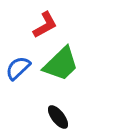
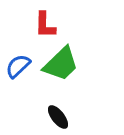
red L-shape: rotated 120 degrees clockwise
blue semicircle: moved 2 px up
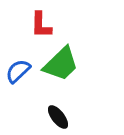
red L-shape: moved 4 px left
blue semicircle: moved 5 px down
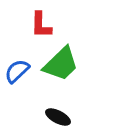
blue semicircle: moved 1 px left
black ellipse: rotated 25 degrees counterclockwise
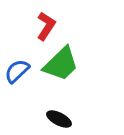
red L-shape: moved 5 px right, 1 px down; rotated 148 degrees counterclockwise
black ellipse: moved 1 px right, 2 px down
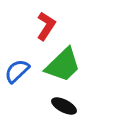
green trapezoid: moved 2 px right, 1 px down
black ellipse: moved 5 px right, 13 px up
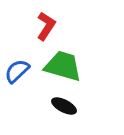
green trapezoid: moved 1 px down; rotated 120 degrees counterclockwise
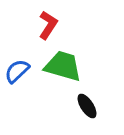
red L-shape: moved 2 px right, 1 px up
black ellipse: moved 23 px right; rotated 30 degrees clockwise
